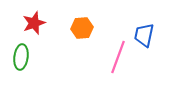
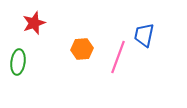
orange hexagon: moved 21 px down
green ellipse: moved 3 px left, 5 px down
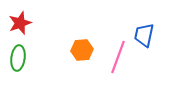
red star: moved 14 px left
orange hexagon: moved 1 px down
green ellipse: moved 4 px up
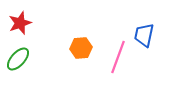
orange hexagon: moved 1 px left, 2 px up
green ellipse: moved 1 px down; rotated 35 degrees clockwise
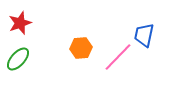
pink line: rotated 24 degrees clockwise
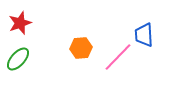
blue trapezoid: rotated 15 degrees counterclockwise
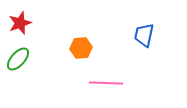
blue trapezoid: rotated 15 degrees clockwise
pink line: moved 12 px left, 26 px down; rotated 48 degrees clockwise
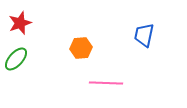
green ellipse: moved 2 px left
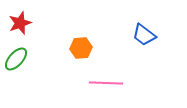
blue trapezoid: rotated 65 degrees counterclockwise
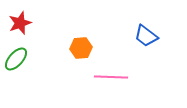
blue trapezoid: moved 2 px right, 1 px down
pink line: moved 5 px right, 6 px up
